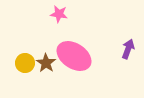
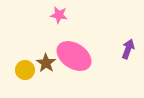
pink star: moved 1 px down
yellow circle: moved 7 px down
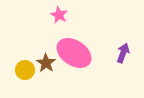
pink star: rotated 18 degrees clockwise
purple arrow: moved 5 px left, 4 px down
pink ellipse: moved 3 px up
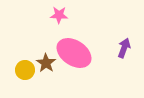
pink star: rotated 24 degrees counterclockwise
purple arrow: moved 1 px right, 5 px up
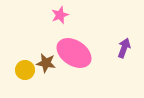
pink star: moved 1 px right; rotated 24 degrees counterclockwise
brown star: rotated 24 degrees counterclockwise
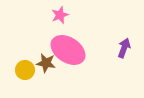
pink ellipse: moved 6 px left, 3 px up
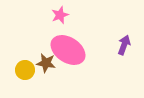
purple arrow: moved 3 px up
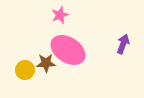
purple arrow: moved 1 px left, 1 px up
brown star: rotated 12 degrees counterclockwise
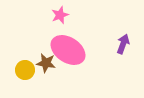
brown star: rotated 12 degrees clockwise
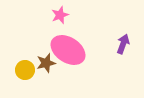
brown star: rotated 24 degrees counterclockwise
